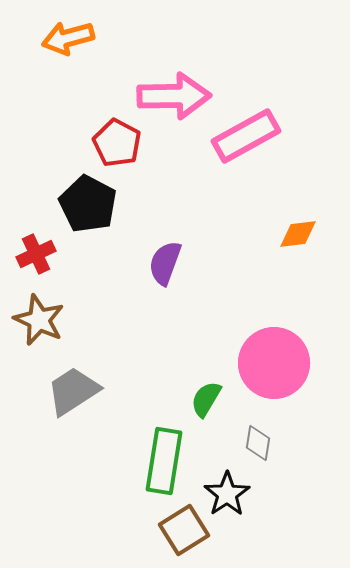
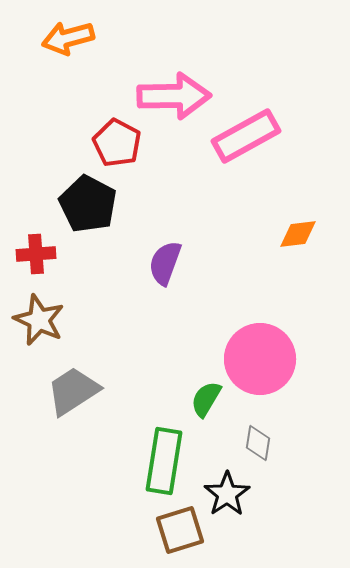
red cross: rotated 21 degrees clockwise
pink circle: moved 14 px left, 4 px up
brown square: moved 4 px left; rotated 15 degrees clockwise
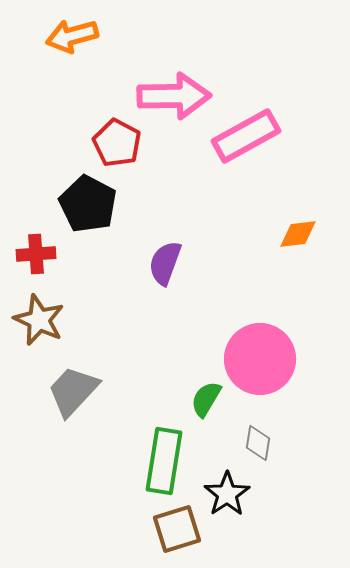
orange arrow: moved 4 px right, 2 px up
gray trapezoid: rotated 14 degrees counterclockwise
brown square: moved 3 px left, 1 px up
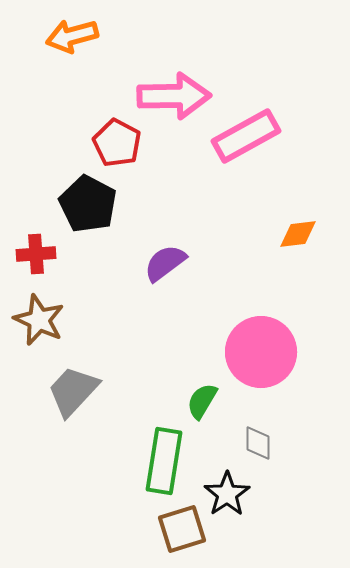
purple semicircle: rotated 33 degrees clockwise
pink circle: moved 1 px right, 7 px up
green semicircle: moved 4 px left, 2 px down
gray diamond: rotated 9 degrees counterclockwise
brown square: moved 5 px right
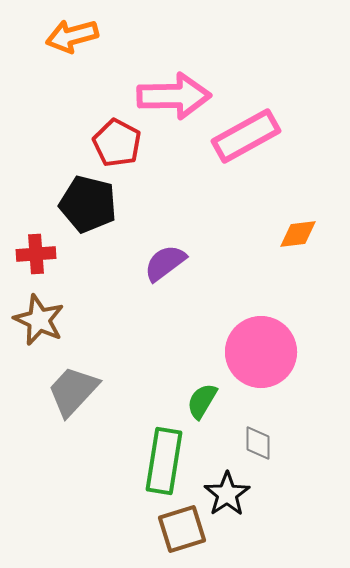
black pentagon: rotated 14 degrees counterclockwise
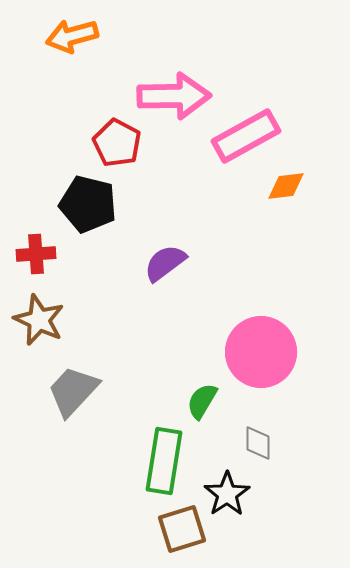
orange diamond: moved 12 px left, 48 px up
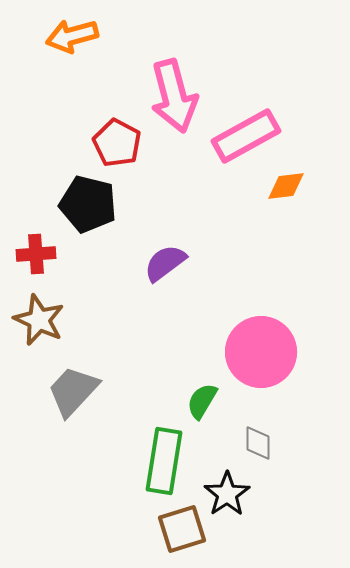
pink arrow: rotated 76 degrees clockwise
